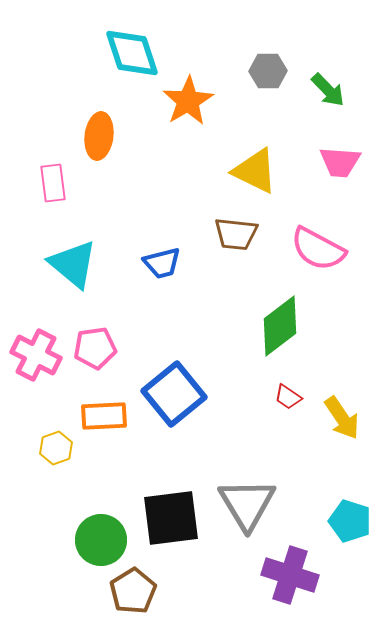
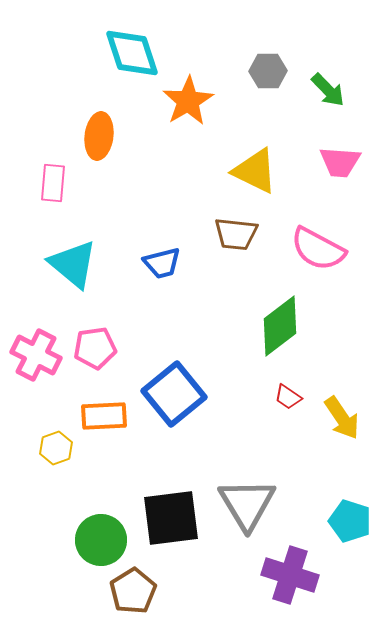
pink rectangle: rotated 12 degrees clockwise
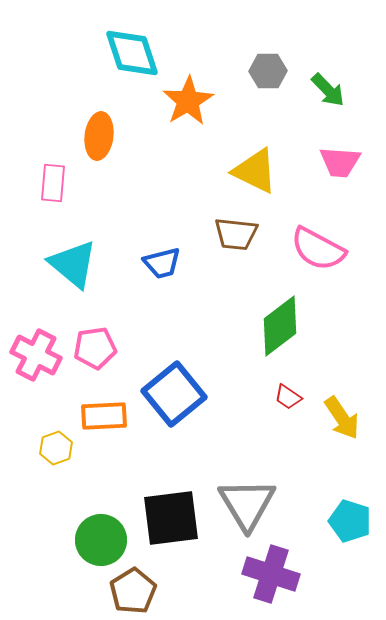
purple cross: moved 19 px left, 1 px up
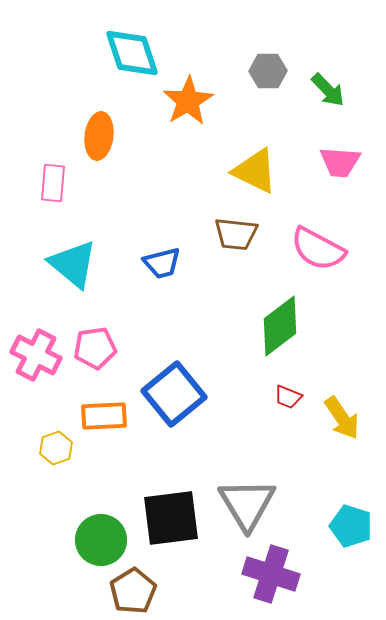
red trapezoid: rotated 12 degrees counterclockwise
cyan pentagon: moved 1 px right, 5 px down
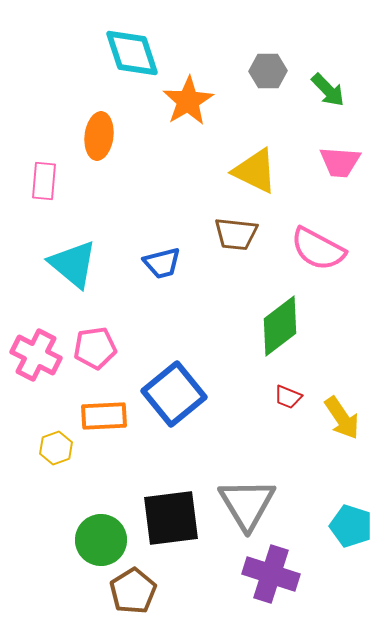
pink rectangle: moved 9 px left, 2 px up
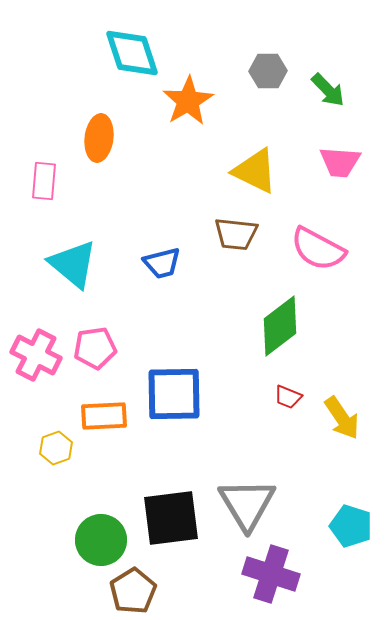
orange ellipse: moved 2 px down
blue square: rotated 38 degrees clockwise
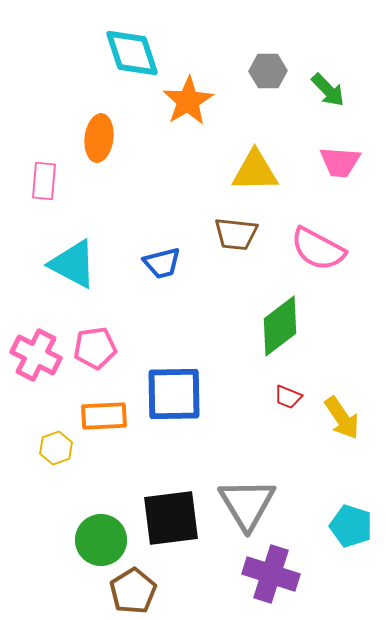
yellow triangle: rotated 27 degrees counterclockwise
cyan triangle: rotated 12 degrees counterclockwise
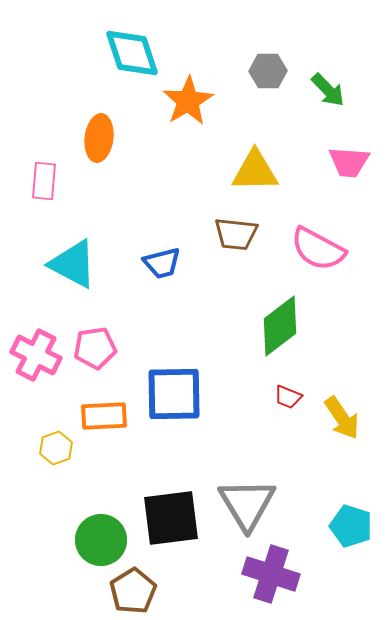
pink trapezoid: moved 9 px right
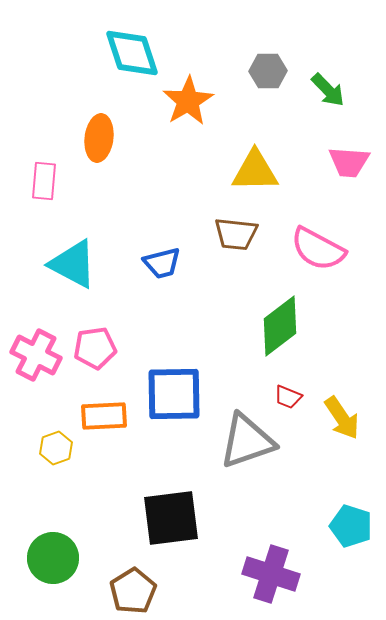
gray triangle: moved 63 px up; rotated 42 degrees clockwise
green circle: moved 48 px left, 18 px down
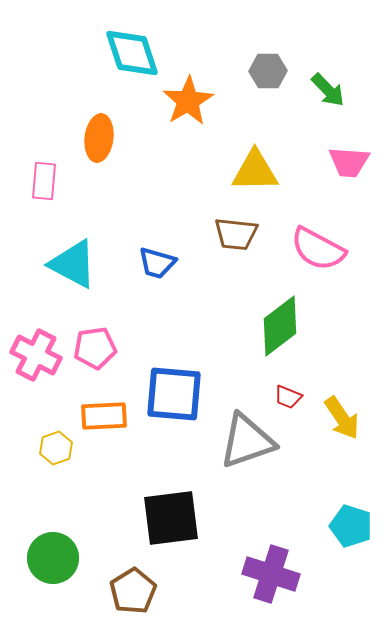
blue trapezoid: moved 5 px left; rotated 30 degrees clockwise
blue square: rotated 6 degrees clockwise
